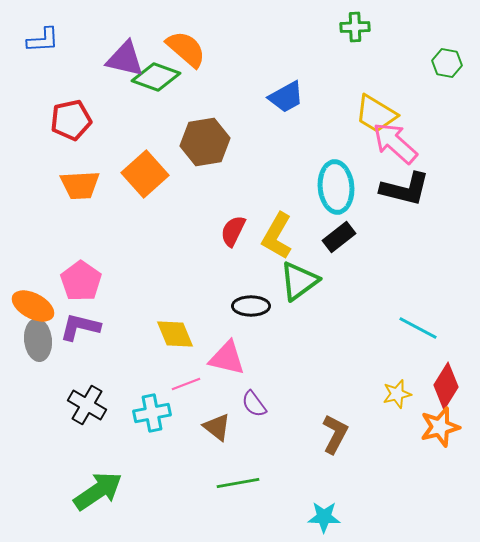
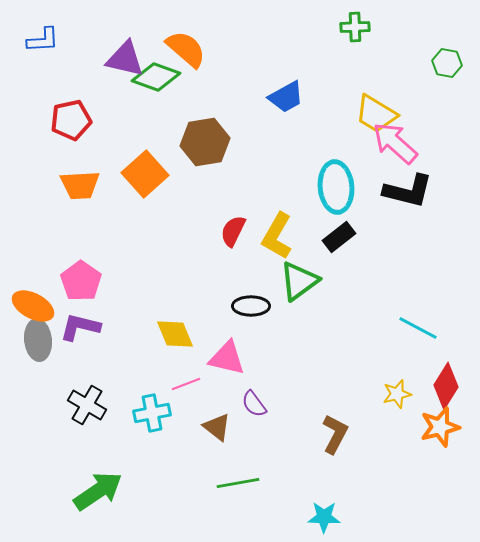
black L-shape: moved 3 px right, 2 px down
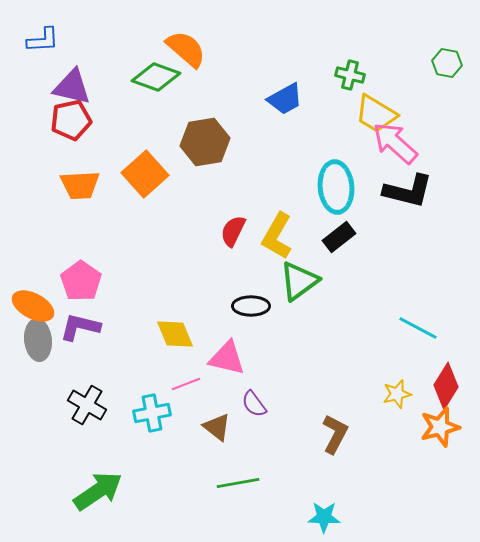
green cross: moved 5 px left, 48 px down; rotated 16 degrees clockwise
purple triangle: moved 53 px left, 28 px down
blue trapezoid: moved 1 px left, 2 px down
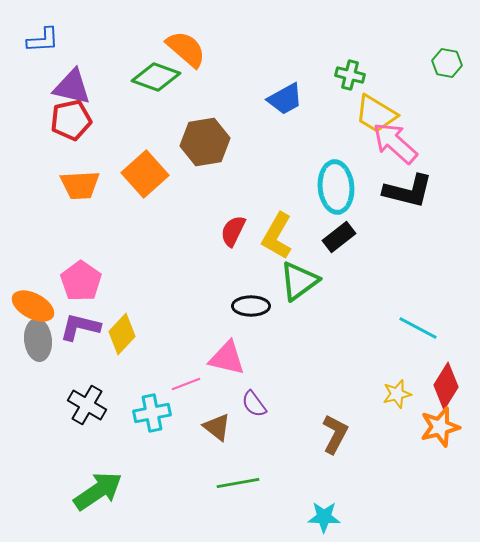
yellow diamond: moved 53 px left; rotated 66 degrees clockwise
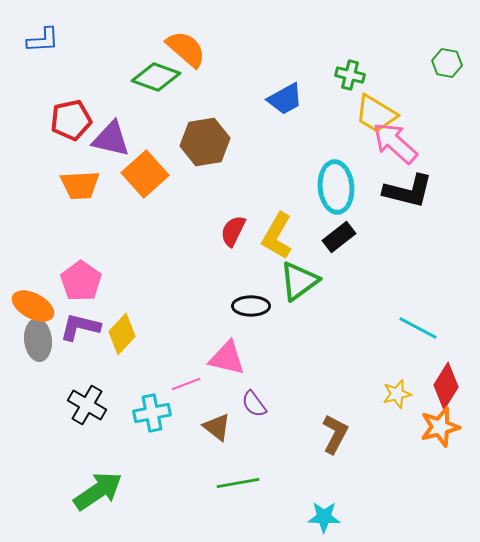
purple triangle: moved 39 px right, 52 px down
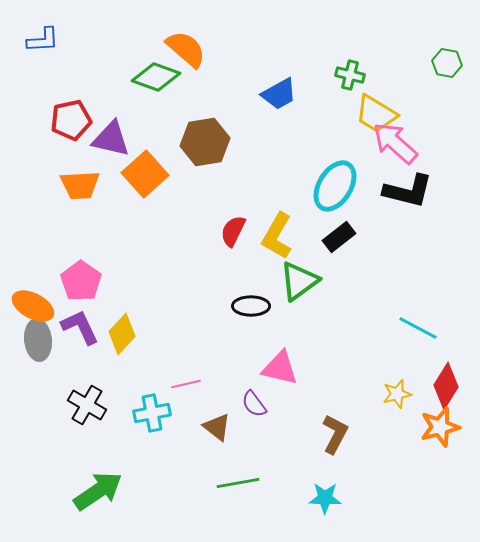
blue trapezoid: moved 6 px left, 5 px up
cyan ellipse: moved 1 px left, 1 px up; rotated 36 degrees clockwise
purple L-shape: rotated 51 degrees clockwise
pink triangle: moved 53 px right, 10 px down
pink line: rotated 8 degrees clockwise
cyan star: moved 1 px right, 19 px up
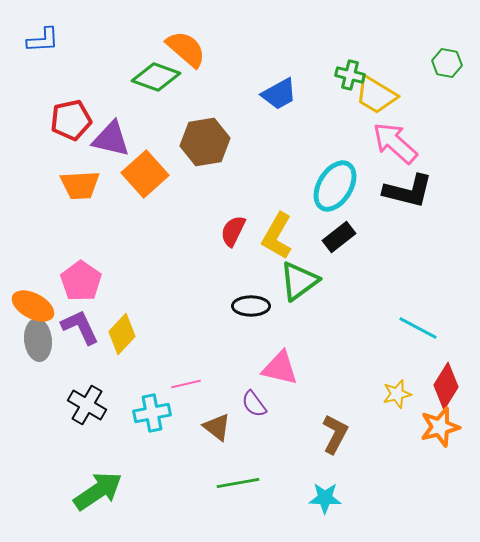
yellow trapezoid: moved 19 px up
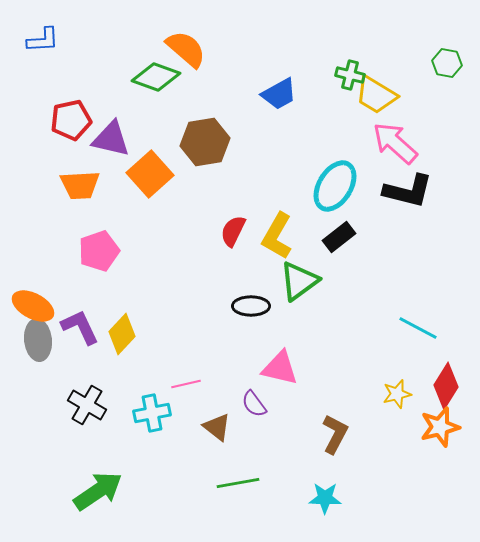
orange square: moved 5 px right
pink pentagon: moved 18 px right, 30 px up; rotated 18 degrees clockwise
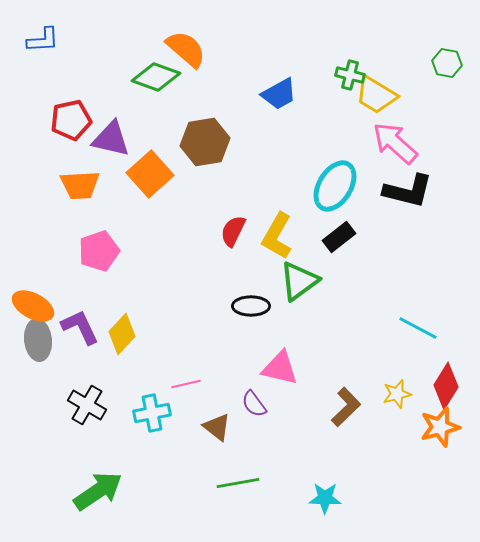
brown L-shape: moved 11 px right, 27 px up; rotated 18 degrees clockwise
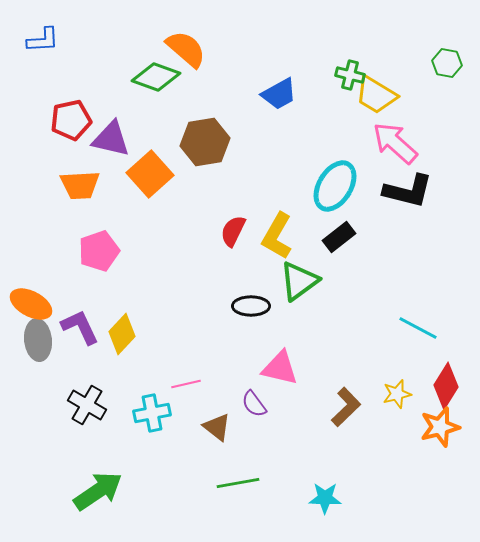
orange ellipse: moved 2 px left, 2 px up
